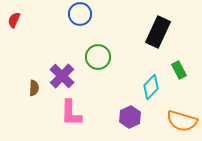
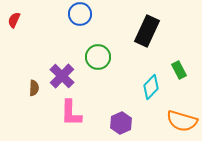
black rectangle: moved 11 px left, 1 px up
purple hexagon: moved 9 px left, 6 px down
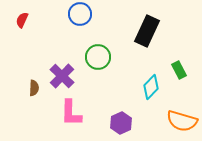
red semicircle: moved 8 px right
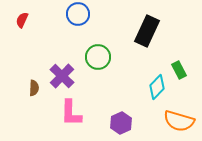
blue circle: moved 2 px left
cyan diamond: moved 6 px right
orange semicircle: moved 3 px left
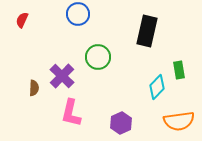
black rectangle: rotated 12 degrees counterclockwise
green rectangle: rotated 18 degrees clockwise
pink L-shape: rotated 12 degrees clockwise
orange semicircle: rotated 24 degrees counterclockwise
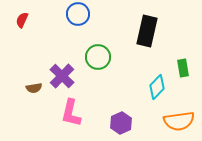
green rectangle: moved 4 px right, 2 px up
brown semicircle: rotated 77 degrees clockwise
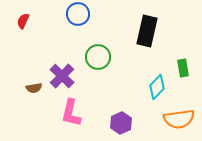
red semicircle: moved 1 px right, 1 px down
orange semicircle: moved 2 px up
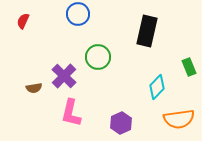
green rectangle: moved 6 px right, 1 px up; rotated 12 degrees counterclockwise
purple cross: moved 2 px right
